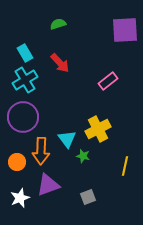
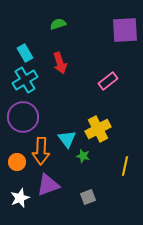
red arrow: rotated 25 degrees clockwise
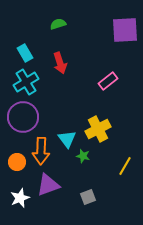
cyan cross: moved 1 px right, 2 px down
yellow line: rotated 18 degrees clockwise
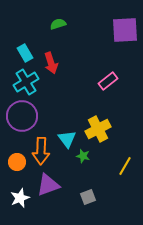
red arrow: moved 9 px left
purple circle: moved 1 px left, 1 px up
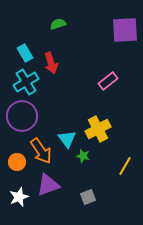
orange arrow: rotated 36 degrees counterclockwise
white star: moved 1 px left, 1 px up
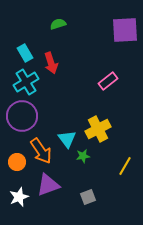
green star: rotated 24 degrees counterclockwise
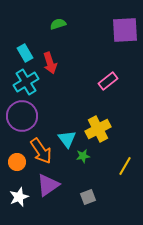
red arrow: moved 1 px left
purple triangle: rotated 15 degrees counterclockwise
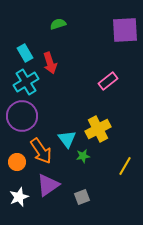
gray square: moved 6 px left
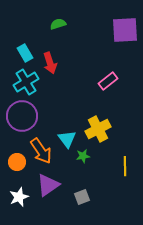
yellow line: rotated 30 degrees counterclockwise
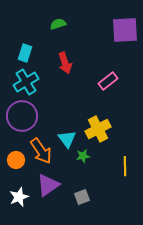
cyan rectangle: rotated 48 degrees clockwise
red arrow: moved 15 px right
orange circle: moved 1 px left, 2 px up
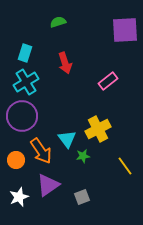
green semicircle: moved 2 px up
yellow line: rotated 36 degrees counterclockwise
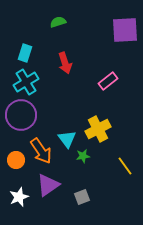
purple circle: moved 1 px left, 1 px up
